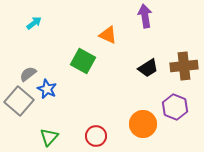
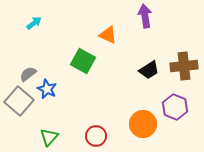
black trapezoid: moved 1 px right, 2 px down
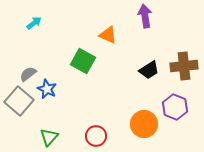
orange circle: moved 1 px right
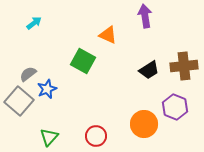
blue star: rotated 24 degrees clockwise
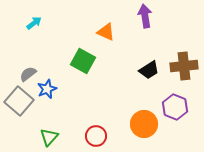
orange triangle: moved 2 px left, 3 px up
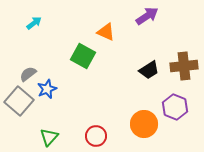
purple arrow: moved 2 px right; rotated 65 degrees clockwise
green square: moved 5 px up
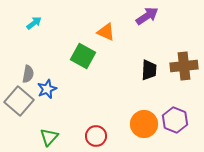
black trapezoid: rotated 55 degrees counterclockwise
gray semicircle: rotated 138 degrees clockwise
purple hexagon: moved 13 px down
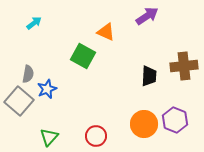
black trapezoid: moved 6 px down
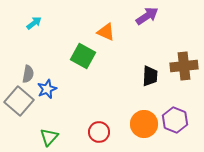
black trapezoid: moved 1 px right
red circle: moved 3 px right, 4 px up
